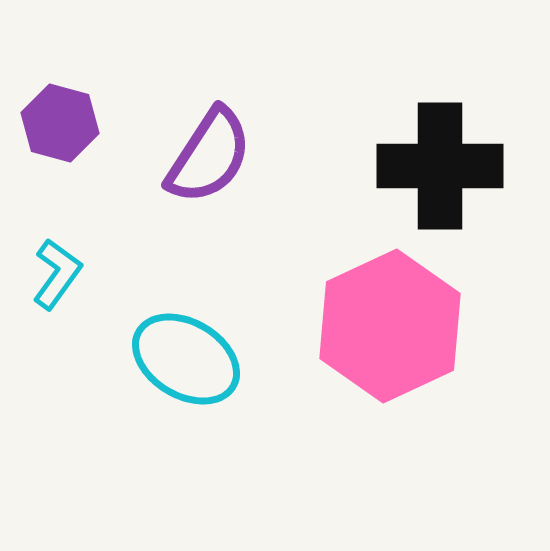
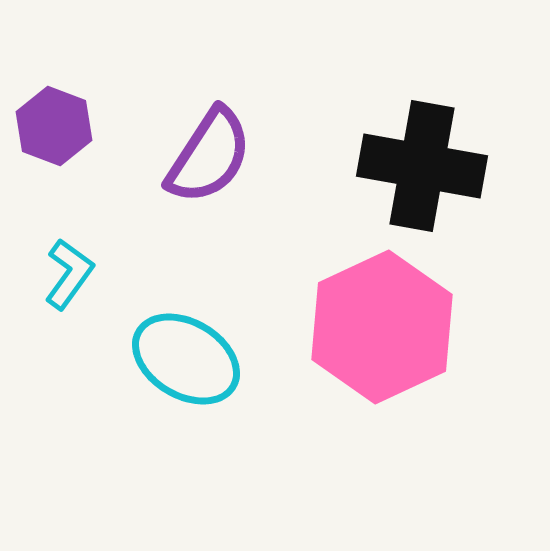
purple hexagon: moved 6 px left, 3 px down; rotated 6 degrees clockwise
black cross: moved 18 px left; rotated 10 degrees clockwise
cyan L-shape: moved 12 px right
pink hexagon: moved 8 px left, 1 px down
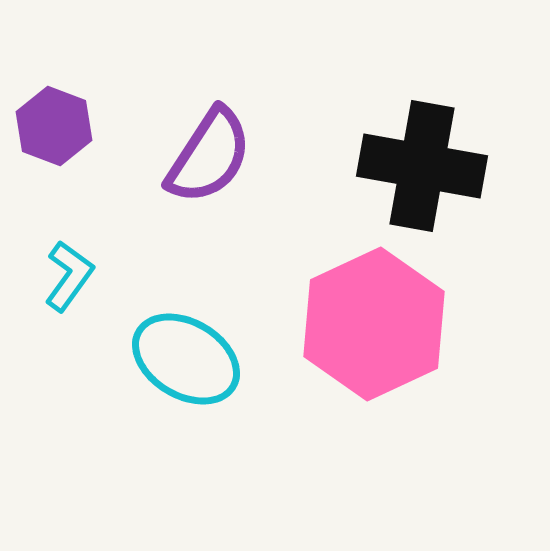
cyan L-shape: moved 2 px down
pink hexagon: moved 8 px left, 3 px up
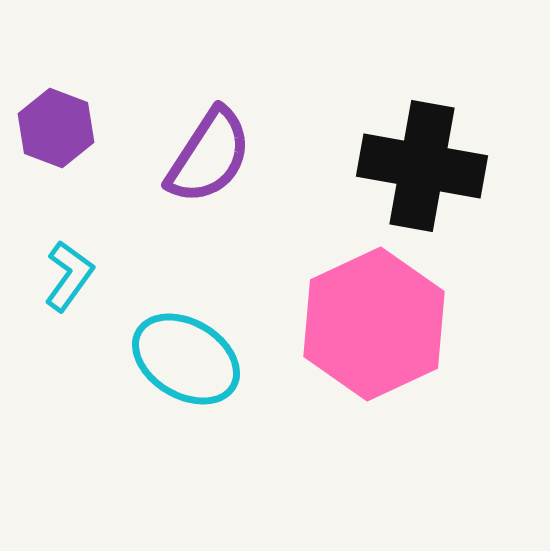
purple hexagon: moved 2 px right, 2 px down
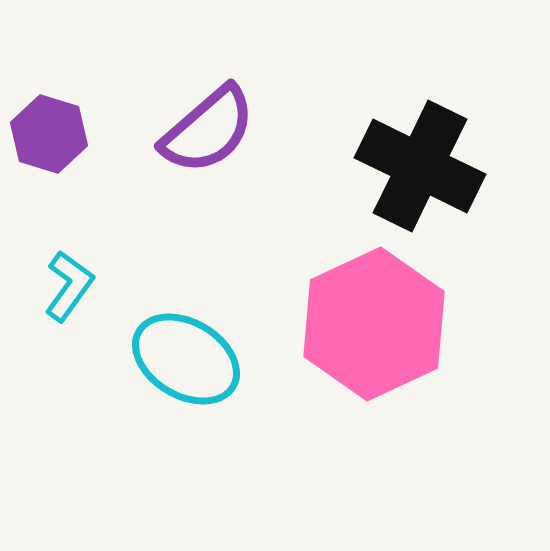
purple hexagon: moved 7 px left, 6 px down; rotated 4 degrees counterclockwise
purple semicircle: moved 1 px left, 26 px up; rotated 16 degrees clockwise
black cross: moved 2 px left; rotated 16 degrees clockwise
cyan L-shape: moved 10 px down
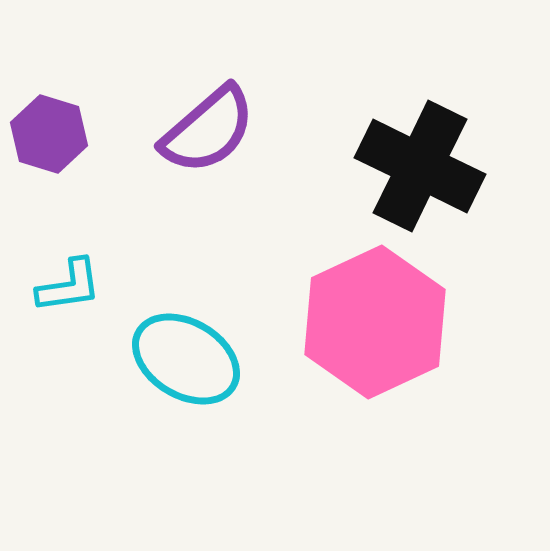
cyan L-shape: rotated 46 degrees clockwise
pink hexagon: moved 1 px right, 2 px up
